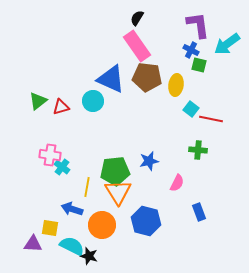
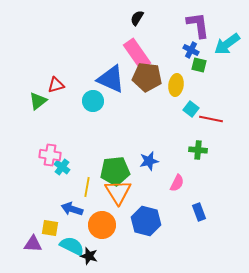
pink rectangle: moved 8 px down
red triangle: moved 5 px left, 22 px up
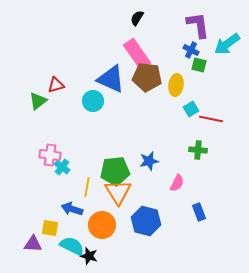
cyan square: rotated 21 degrees clockwise
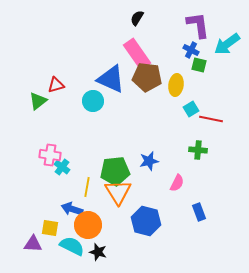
orange circle: moved 14 px left
black star: moved 9 px right, 4 px up
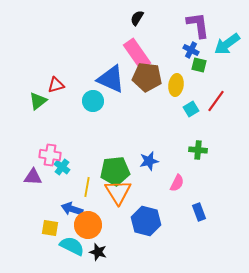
red line: moved 5 px right, 18 px up; rotated 65 degrees counterclockwise
purple triangle: moved 67 px up
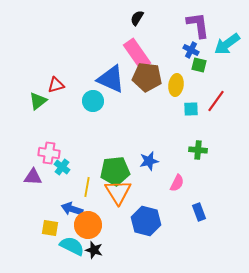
cyan square: rotated 28 degrees clockwise
pink cross: moved 1 px left, 2 px up
black star: moved 4 px left, 2 px up
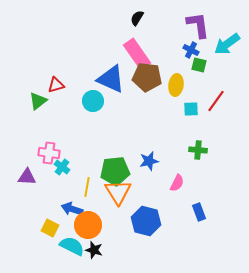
purple triangle: moved 6 px left
yellow square: rotated 18 degrees clockwise
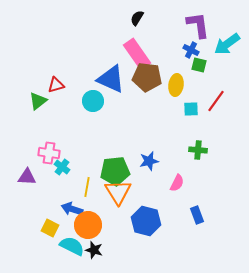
blue rectangle: moved 2 px left, 3 px down
